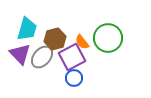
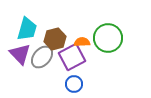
orange semicircle: rotated 126 degrees clockwise
blue circle: moved 6 px down
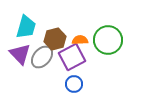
cyan trapezoid: moved 1 px left, 2 px up
green circle: moved 2 px down
orange semicircle: moved 2 px left, 2 px up
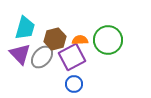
cyan trapezoid: moved 1 px left, 1 px down
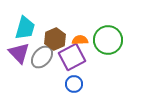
brown hexagon: rotated 10 degrees counterclockwise
purple triangle: moved 1 px left, 1 px up
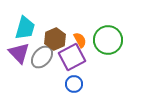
orange semicircle: rotated 63 degrees clockwise
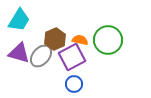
cyan trapezoid: moved 6 px left, 8 px up; rotated 15 degrees clockwise
orange semicircle: rotated 49 degrees counterclockwise
purple triangle: rotated 30 degrees counterclockwise
gray ellipse: moved 1 px left, 1 px up
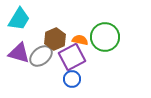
cyan trapezoid: moved 1 px up
green circle: moved 3 px left, 3 px up
gray ellipse: rotated 10 degrees clockwise
blue circle: moved 2 px left, 5 px up
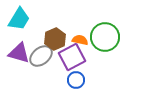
blue circle: moved 4 px right, 1 px down
